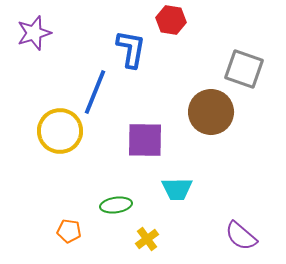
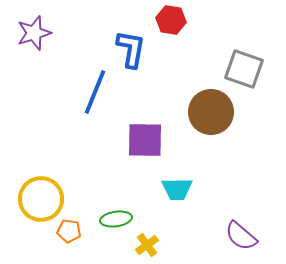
yellow circle: moved 19 px left, 68 px down
green ellipse: moved 14 px down
yellow cross: moved 6 px down
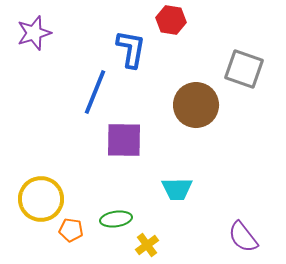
brown circle: moved 15 px left, 7 px up
purple square: moved 21 px left
orange pentagon: moved 2 px right, 1 px up
purple semicircle: moved 2 px right, 1 px down; rotated 12 degrees clockwise
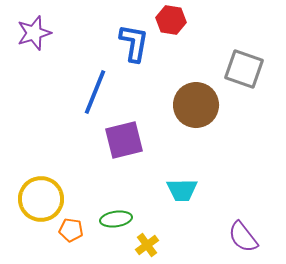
blue L-shape: moved 3 px right, 6 px up
purple square: rotated 15 degrees counterclockwise
cyan trapezoid: moved 5 px right, 1 px down
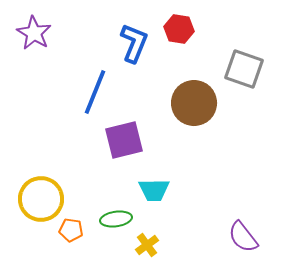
red hexagon: moved 8 px right, 9 px down
purple star: rotated 24 degrees counterclockwise
blue L-shape: rotated 12 degrees clockwise
brown circle: moved 2 px left, 2 px up
cyan trapezoid: moved 28 px left
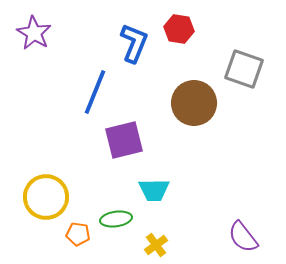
yellow circle: moved 5 px right, 2 px up
orange pentagon: moved 7 px right, 4 px down
yellow cross: moved 9 px right
